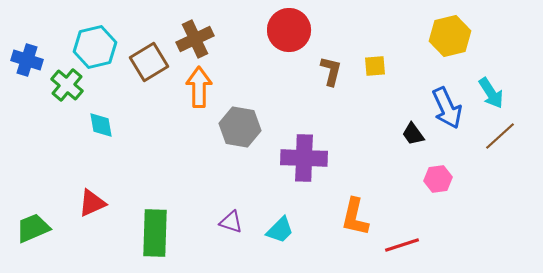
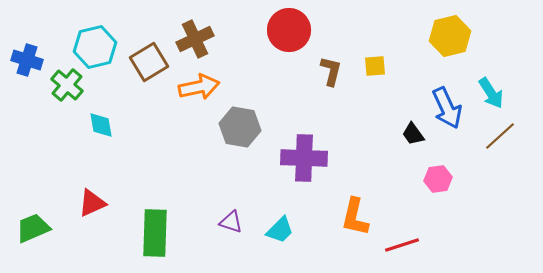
orange arrow: rotated 78 degrees clockwise
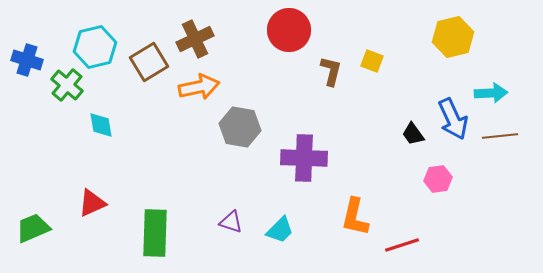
yellow hexagon: moved 3 px right, 1 px down
yellow square: moved 3 px left, 5 px up; rotated 25 degrees clockwise
cyan arrow: rotated 60 degrees counterclockwise
blue arrow: moved 6 px right, 11 px down
brown line: rotated 36 degrees clockwise
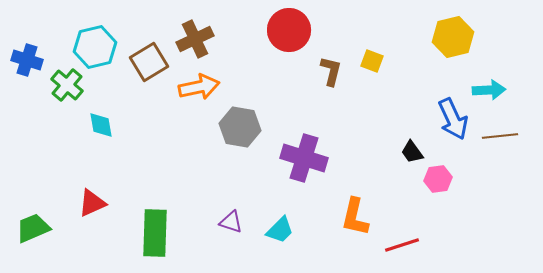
cyan arrow: moved 2 px left, 3 px up
black trapezoid: moved 1 px left, 18 px down
purple cross: rotated 15 degrees clockwise
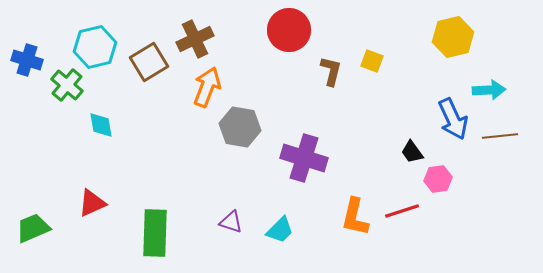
orange arrow: moved 8 px right; rotated 57 degrees counterclockwise
red line: moved 34 px up
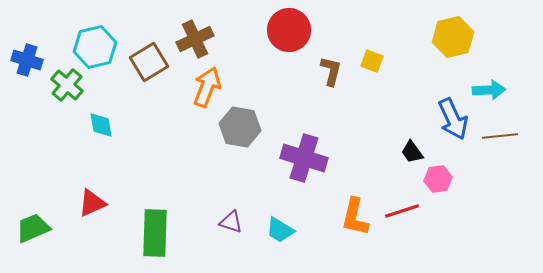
cyan trapezoid: rotated 76 degrees clockwise
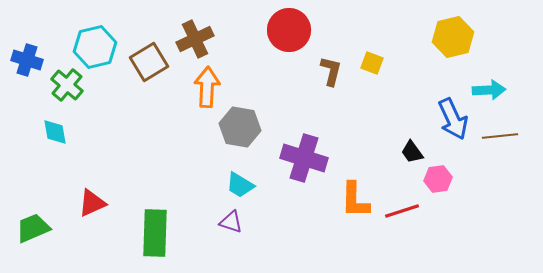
yellow square: moved 2 px down
orange arrow: rotated 18 degrees counterclockwise
cyan diamond: moved 46 px left, 7 px down
orange L-shape: moved 17 px up; rotated 12 degrees counterclockwise
cyan trapezoid: moved 40 px left, 45 px up
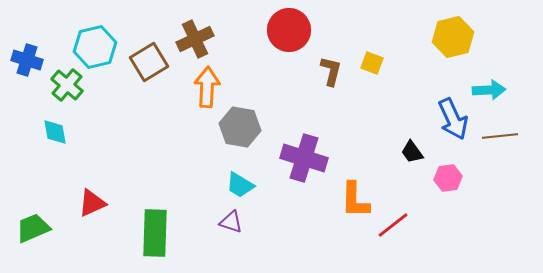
pink hexagon: moved 10 px right, 1 px up
red line: moved 9 px left, 14 px down; rotated 20 degrees counterclockwise
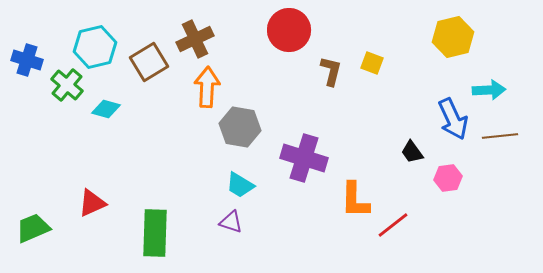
cyan diamond: moved 51 px right, 23 px up; rotated 64 degrees counterclockwise
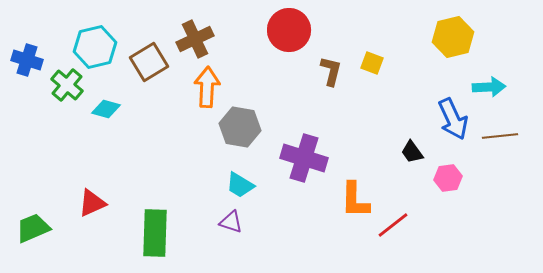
cyan arrow: moved 3 px up
